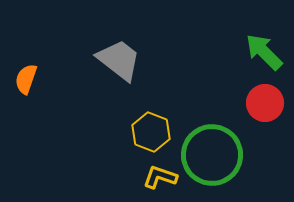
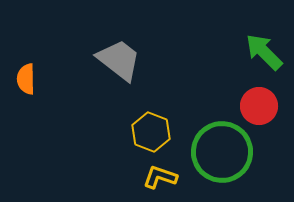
orange semicircle: rotated 20 degrees counterclockwise
red circle: moved 6 px left, 3 px down
green circle: moved 10 px right, 3 px up
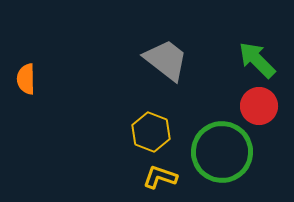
green arrow: moved 7 px left, 8 px down
gray trapezoid: moved 47 px right
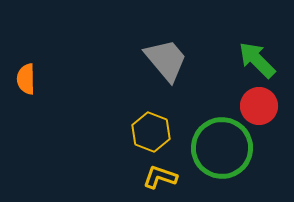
gray trapezoid: rotated 12 degrees clockwise
green circle: moved 4 px up
